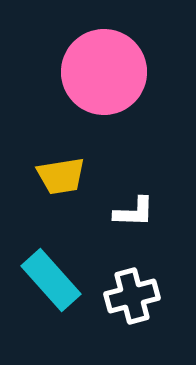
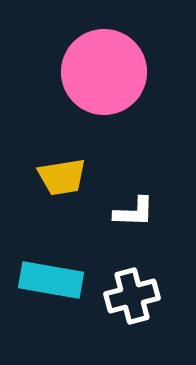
yellow trapezoid: moved 1 px right, 1 px down
cyan rectangle: rotated 38 degrees counterclockwise
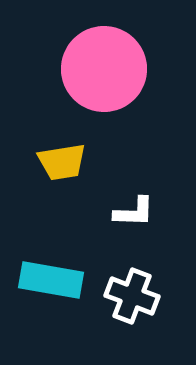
pink circle: moved 3 px up
yellow trapezoid: moved 15 px up
white cross: rotated 36 degrees clockwise
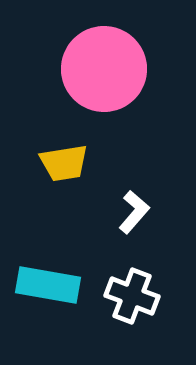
yellow trapezoid: moved 2 px right, 1 px down
white L-shape: rotated 51 degrees counterclockwise
cyan rectangle: moved 3 px left, 5 px down
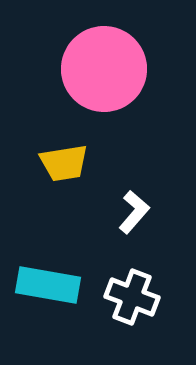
white cross: moved 1 px down
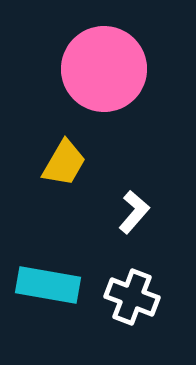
yellow trapezoid: rotated 51 degrees counterclockwise
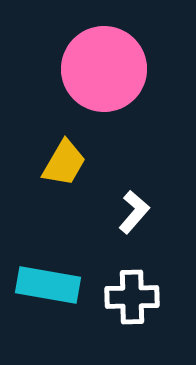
white cross: rotated 22 degrees counterclockwise
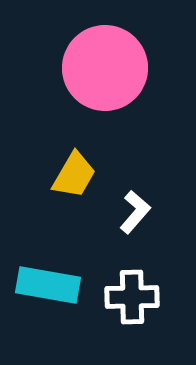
pink circle: moved 1 px right, 1 px up
yellow trapezoid: moved 10 px right, 12 px down
white L-shape: moved 1 px right
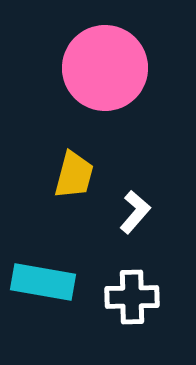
yellow trapezoid: rotated 15 degrees counterclockwise
cyan rectangle: moved 5 px left, 3 px up
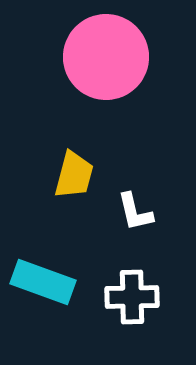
pink circle: moved 1 px right, 11 px up
white L-shape: rotated 126 degrees clockwise
cyan rectangle: rotated 10 degrees clockwise
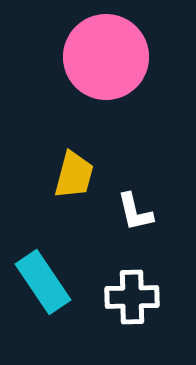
cyan rectangle: rotated 36 degrees clockwise
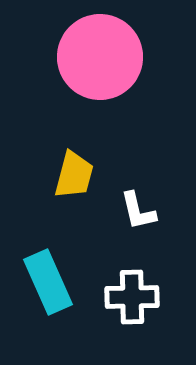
pink circle: moved 6 px left
white L-shape: moved 3 px right, 1 px up
cyan rectangle: moved 5 px right; rotated 10 degrees clockwise
